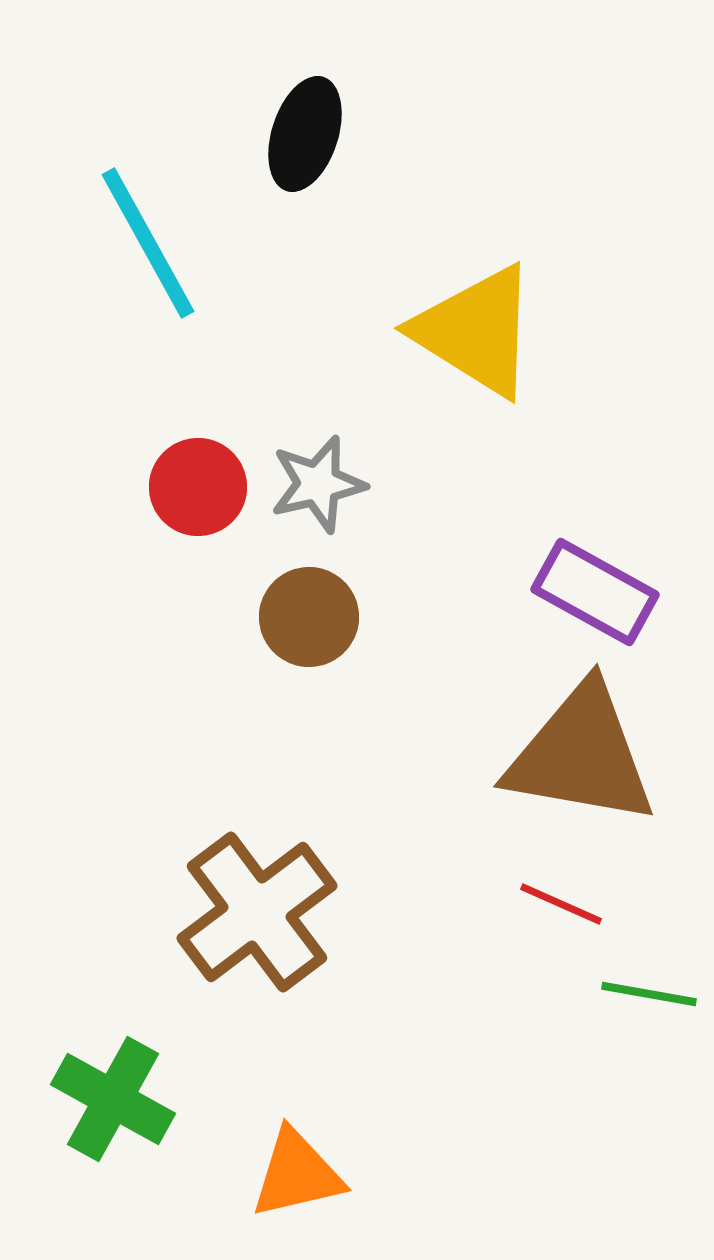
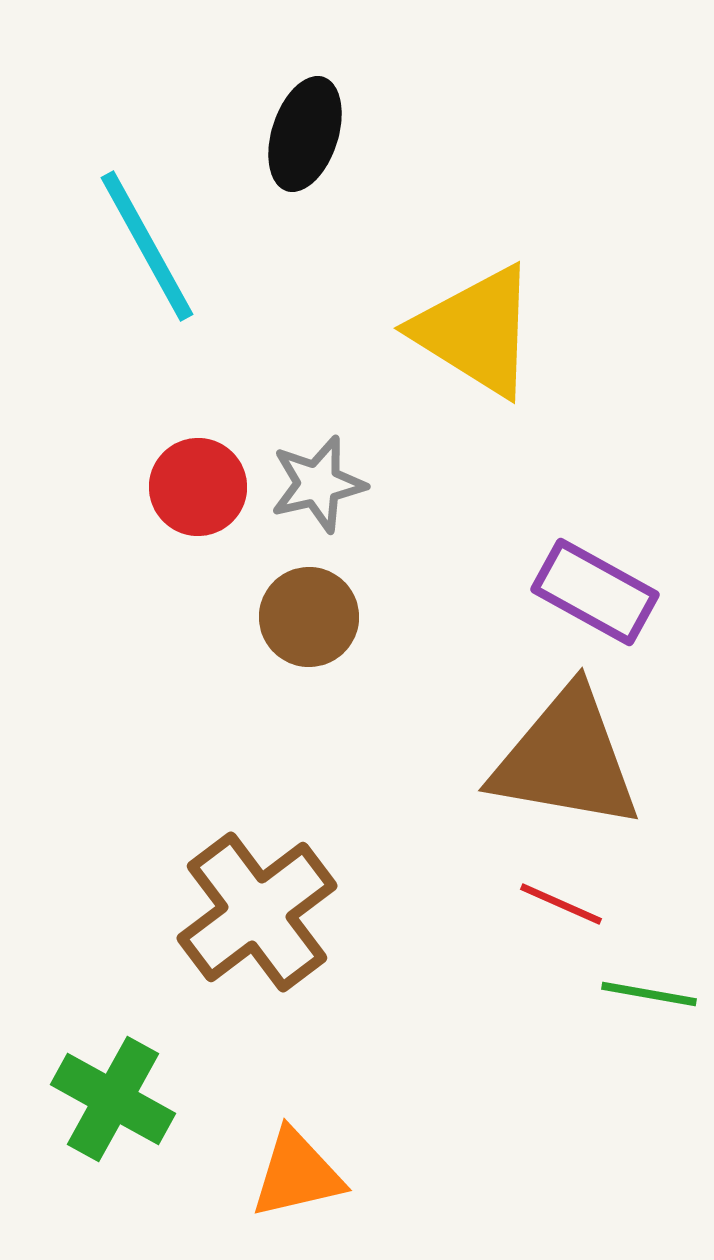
cyan line: moved 1 px left, 3 px down
brown triangle: moved 15 px left, 4 px down
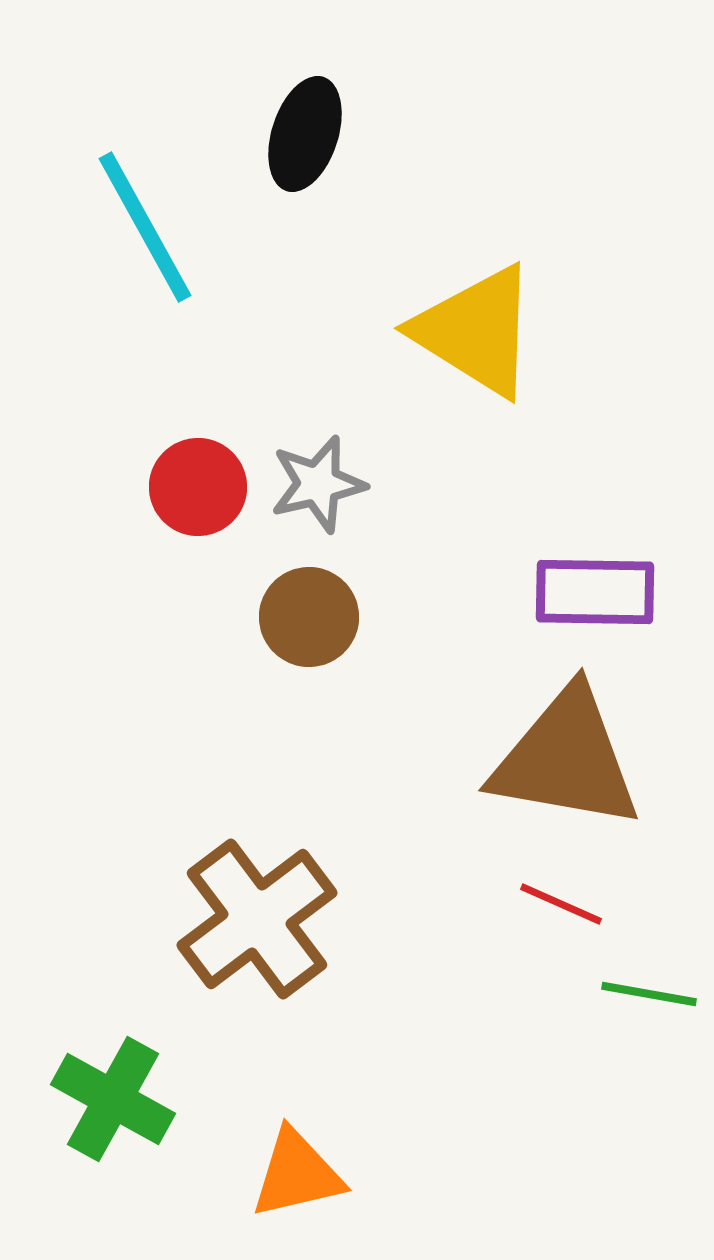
cyan line: moved 2 px left, 19 px up
purple rectangle: rotated 28 degrees counterclockwise
brown cross: moved 7 px down
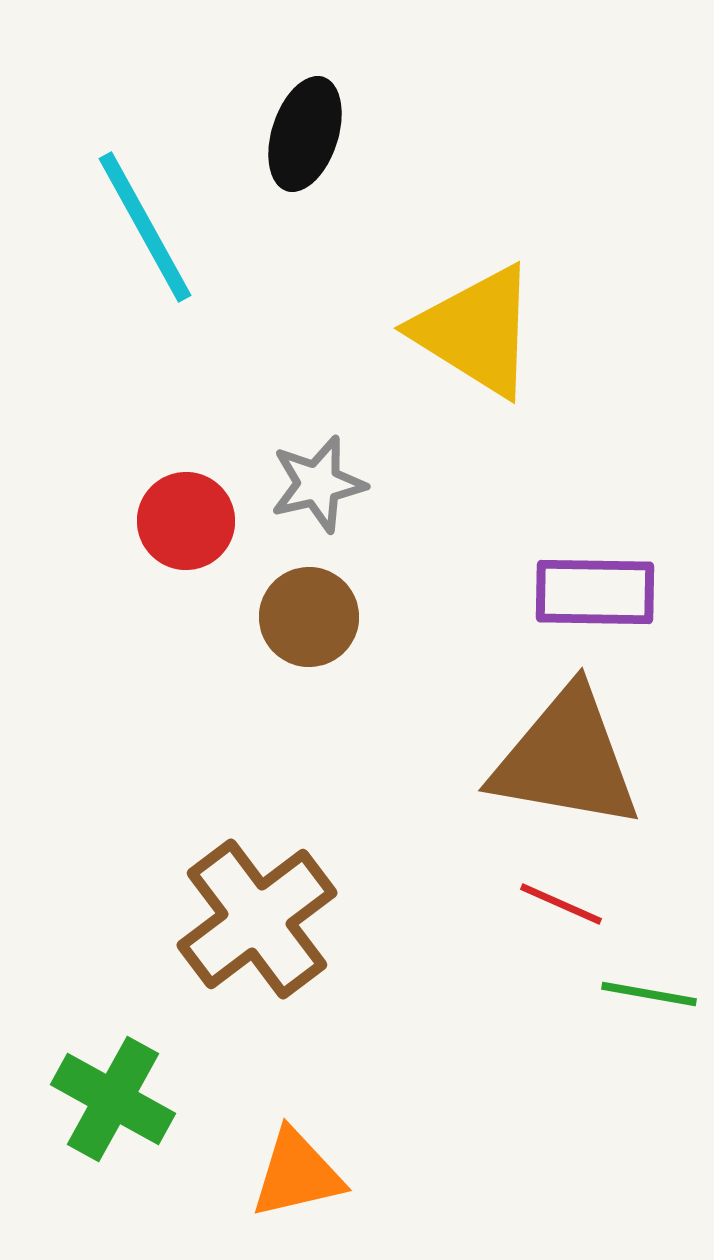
red circle: moved 12 px left, 34 px down
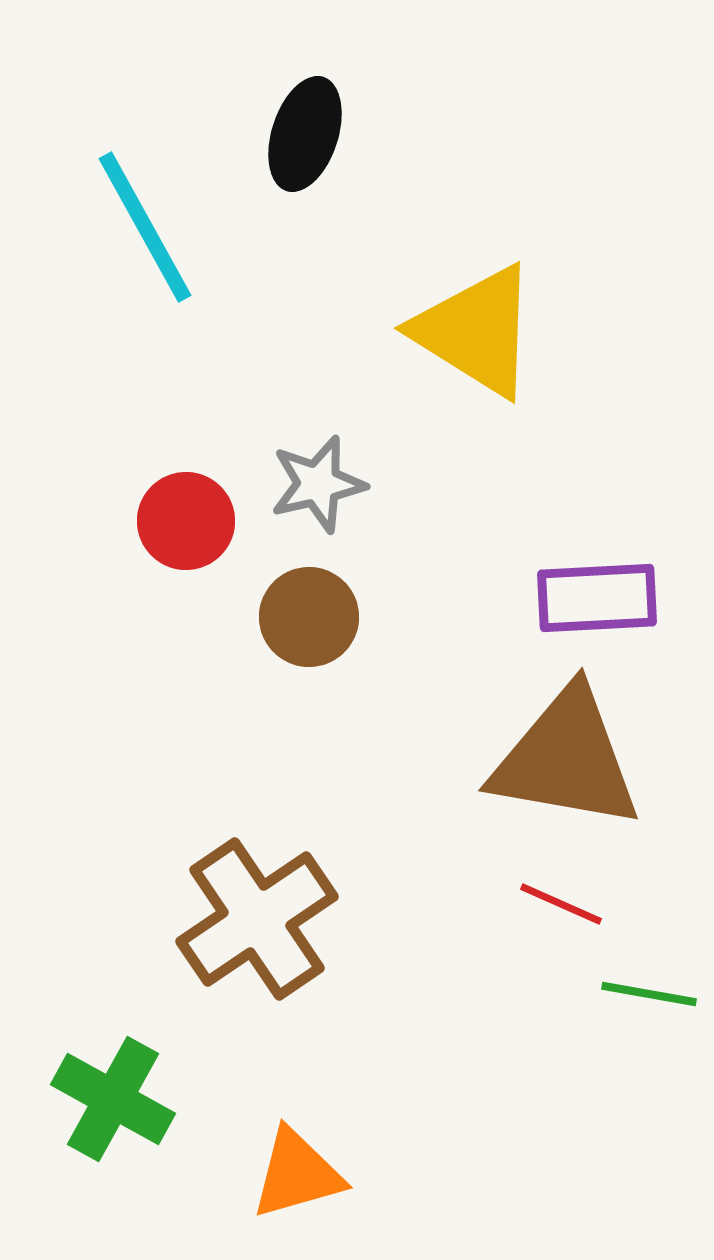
purple rectangle: moved 2 px right, 6 px down; rotated 4 degrees counterclockwise
brown cross: rotated 3 degrees clockwise
orange triangle: rotated 3 degrees counterclockwise
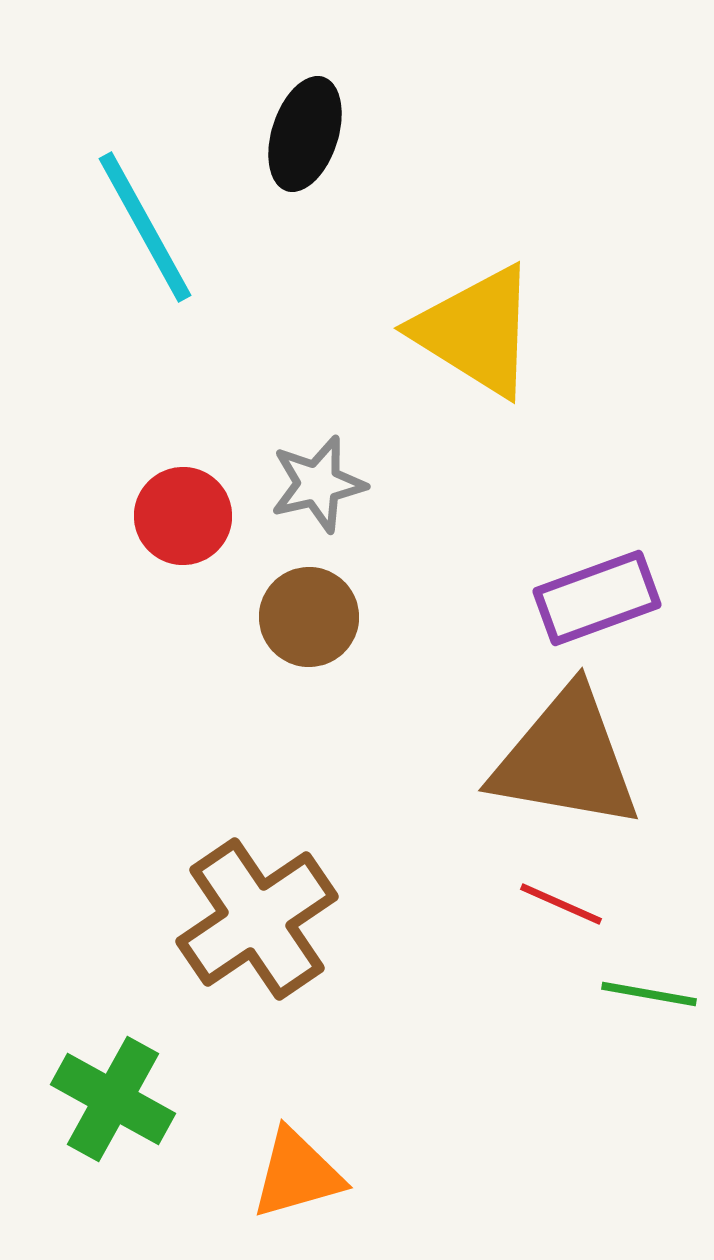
red circle: moved 3 px left, 5 px up
purple rectangle: rotated 17 degrees counterclockwise
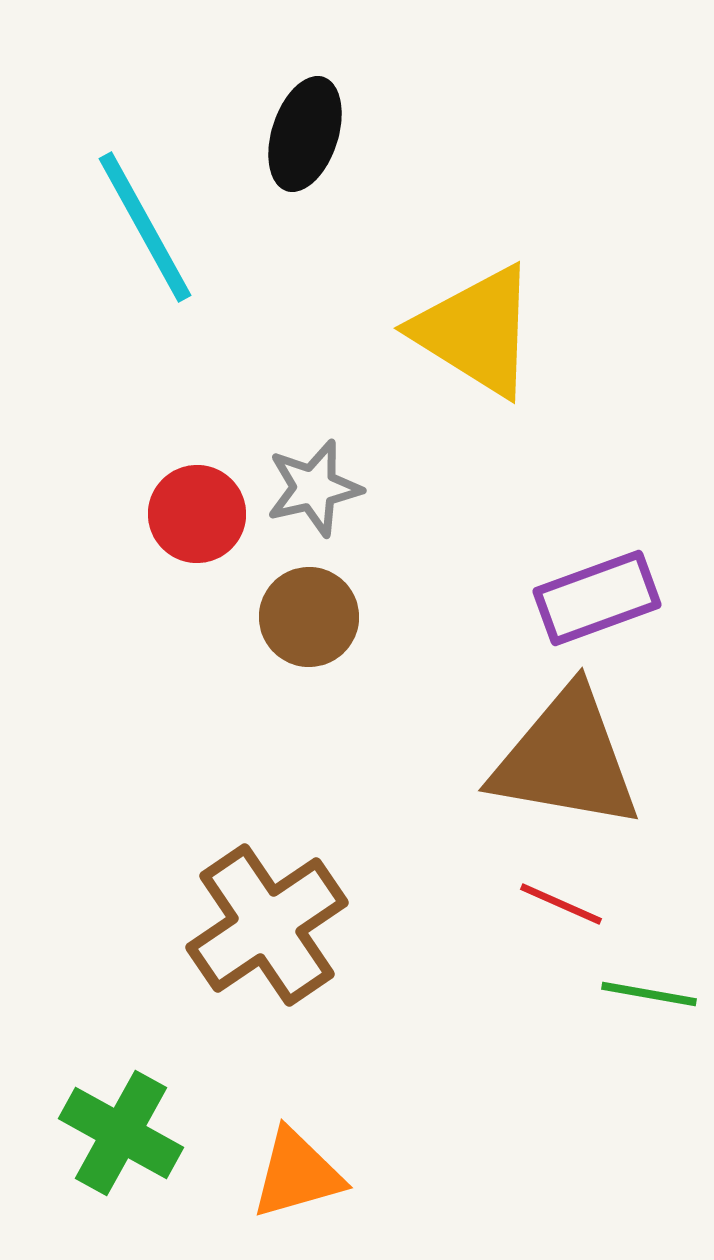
gray star: moved 4 px left, 4 px down
red circle: moved 14 px right, 2 px up
brown cross: moved 10 px right, 6 px down
green cross: moved 8 px right, 34 px down
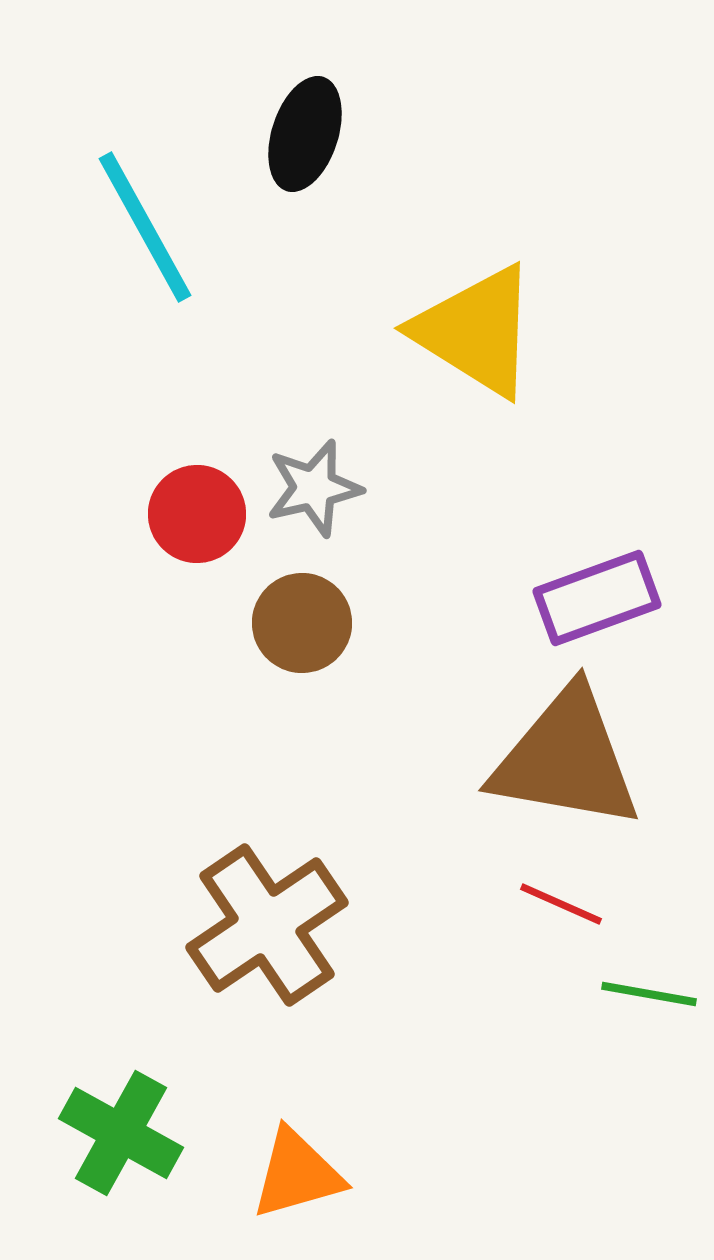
brown circle: moved 7 px left, 6 px down
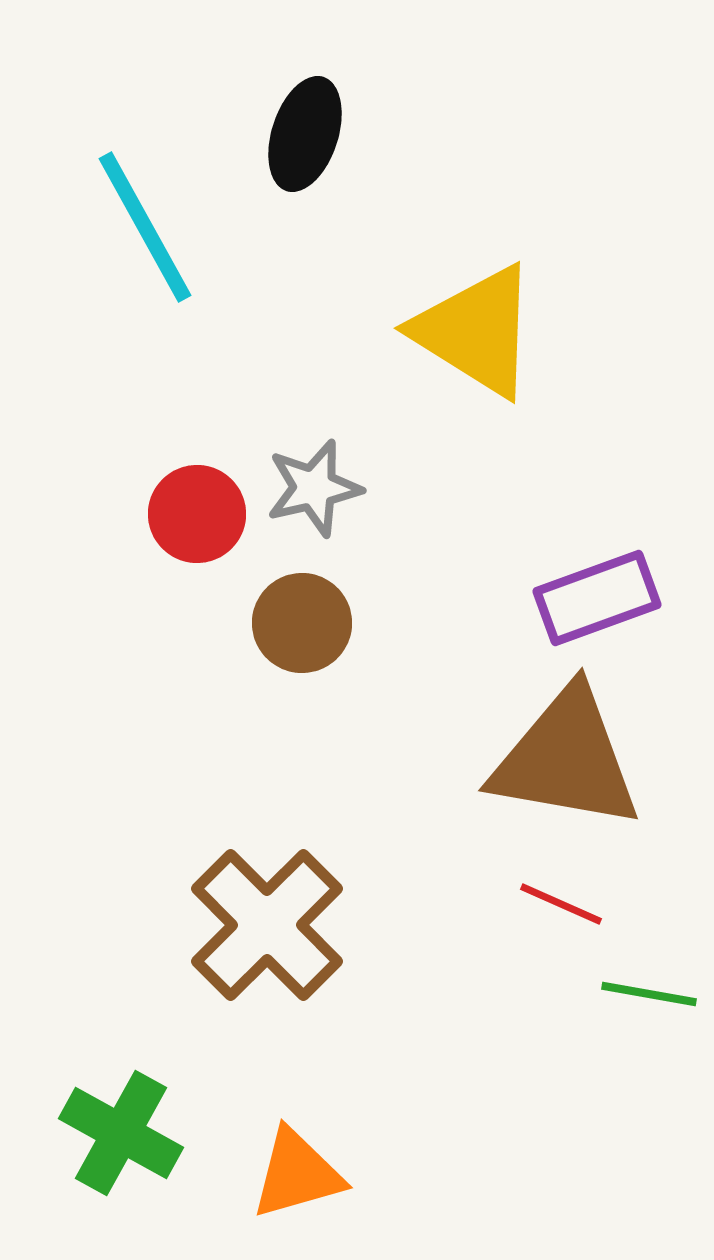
brown cross: rotated 11 degrees counterclockwise
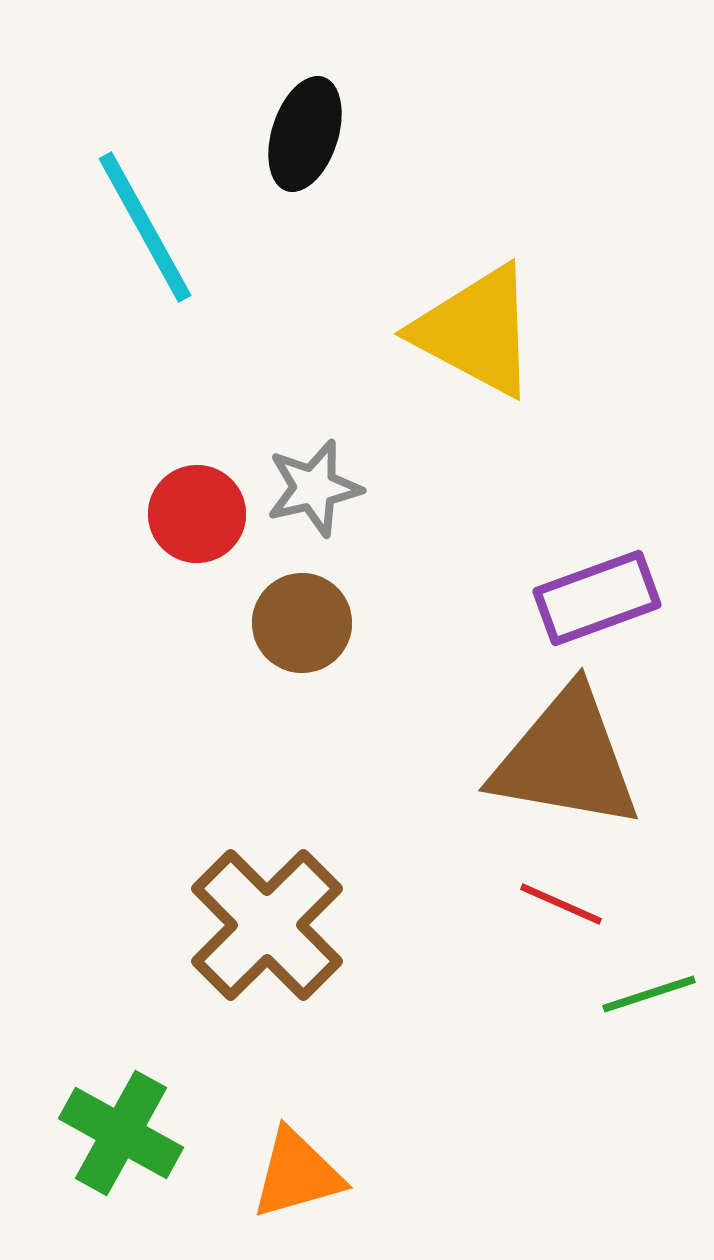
yellow triangle: rotated 4 degrees counterclockwise
green line: rotated 28 degrees counterclockwise
